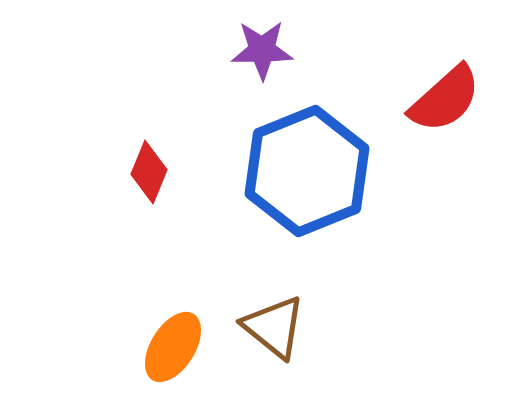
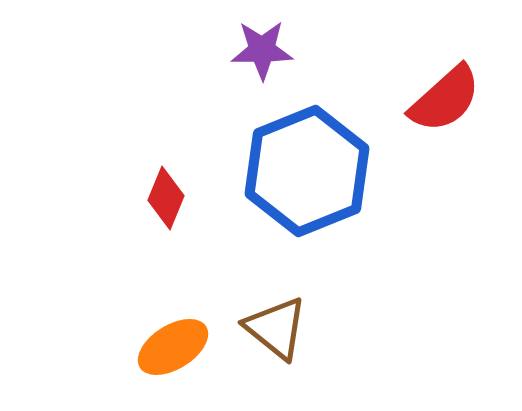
red diamond: moved 17 px right, 26 px down
brown triangle: moved 2 px right, 1 px down
orange ellipse: rotated 26 degrees clockwise
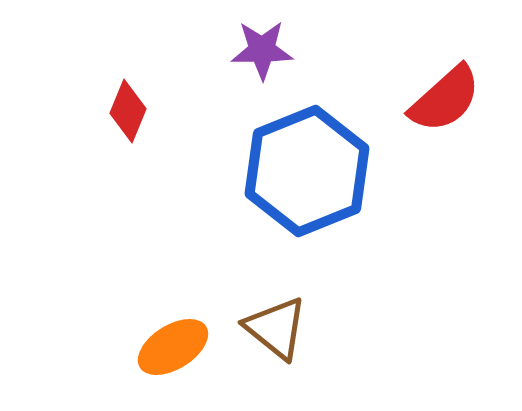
red diamond: moved 38 px left, 87 px up
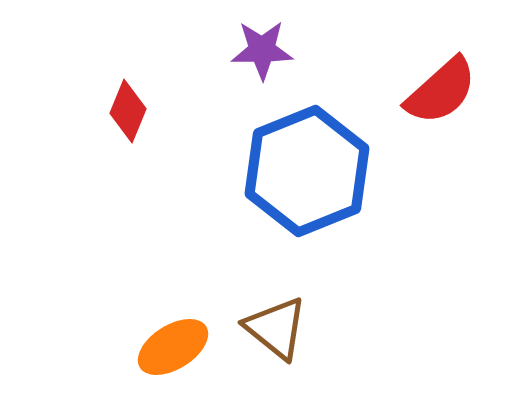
red semicircle: moved 4 px left, 8 px up
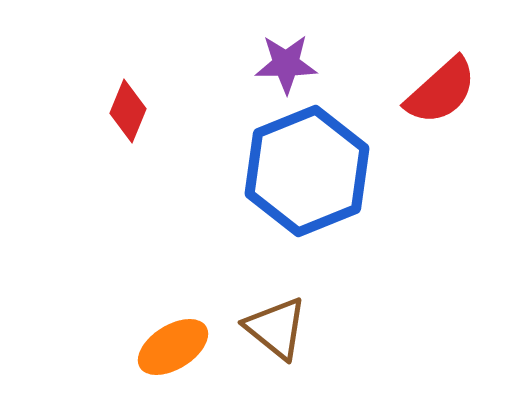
purple star: moved 24 px right, 14 px down
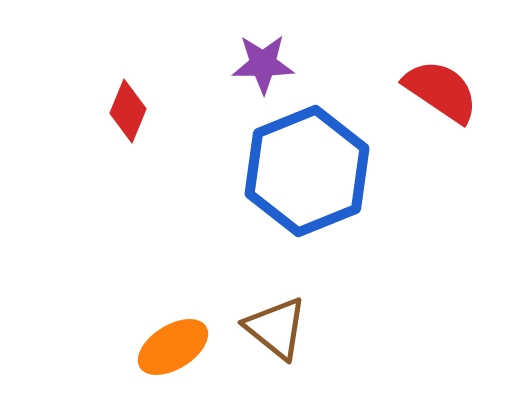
purple star: moved 23 px left
red semicircle: rotated 104 degrees counterclockwise
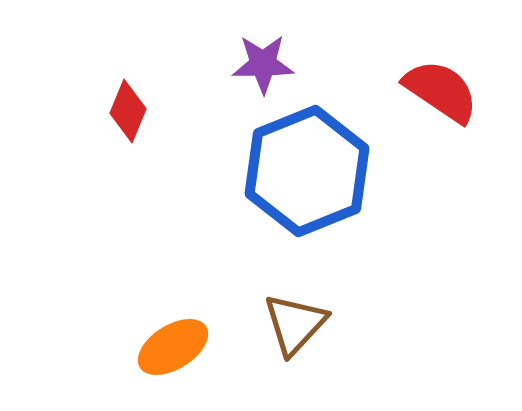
brown triangle: moved 19 px right, 4 px up; rotated 34 degrees clockwise
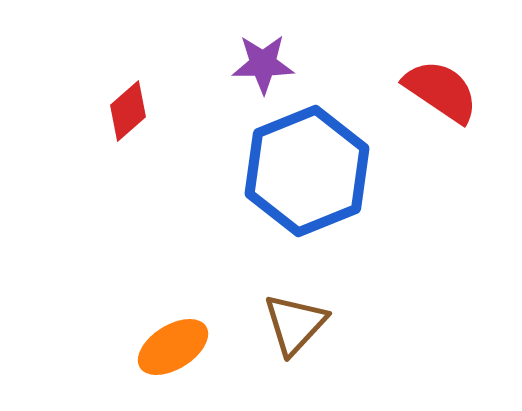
red diamond: rotated 26 degrees clockwise
